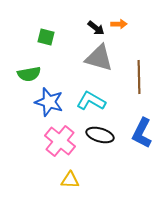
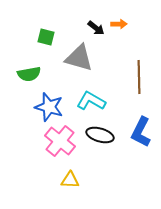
gray triangle: moved 20 px left
blue star: moved 5 px down
blue L-shape: moved 1 px left, 1 px up
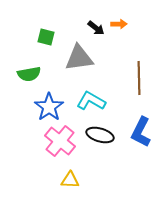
gray triangle: rotated 24 degrees counterclockwise
brown line: moved 1 px down
blue star: rotated 20 degrees clockwise
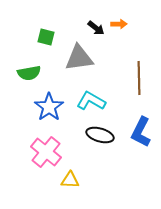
green semicircle: moved 1 px up
pink cross: moved 14 px left, 11 px down
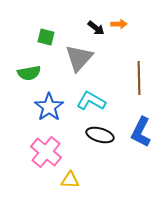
gray triangle: rotated 40 degrees counterclockwise
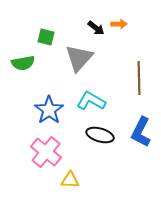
green semicircle: moved 6 px left, 10 px up
blue star: moved 3 px down
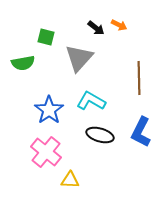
orange arrow: moved 1 px down; rotated 28 degrees clockwise
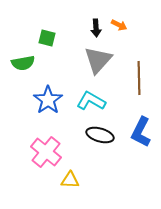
black arrow: rotated 48 degrees clockwise
green square: moved 1 px right, 1 px down
gray triangle: moved 19 px right, 2 px down
blue star: moved 1 px left, 10 px up
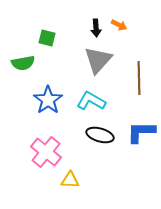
blue L-shape: rotated 64 degrees clockwise
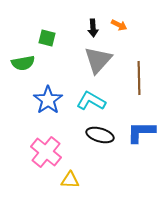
black arrow: moved 3 px left
